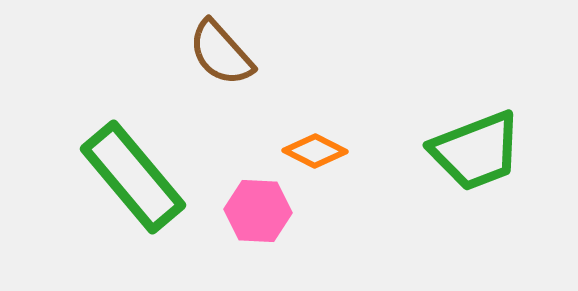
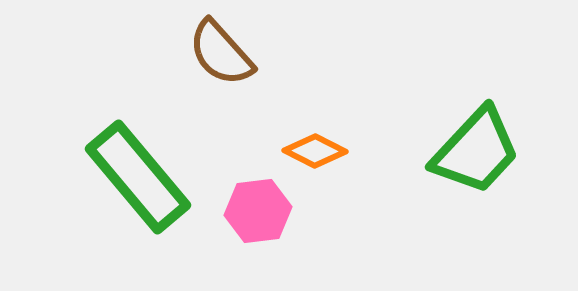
green trapezoid: rotated 26 degrees counterclockwise
green rectangle: moved 5 px right
pink hexagon: rotated 10 degrees counterclockwise
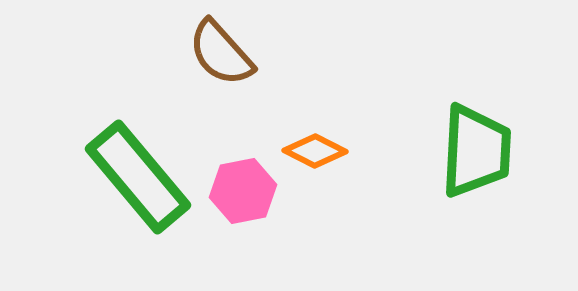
green trapezoid: rotated 40 degrees counterclockwise
pink hexagon: moved 15 px left, 20 px up; rotated 4 degrees counterclockwise
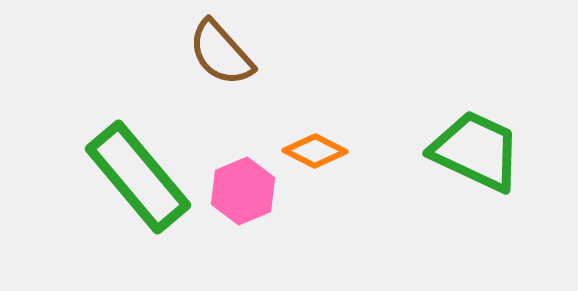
green trapezoid: rotated 68 degrees counterclockwise
pink hexagon: rotated 12 degrees counterclockwise
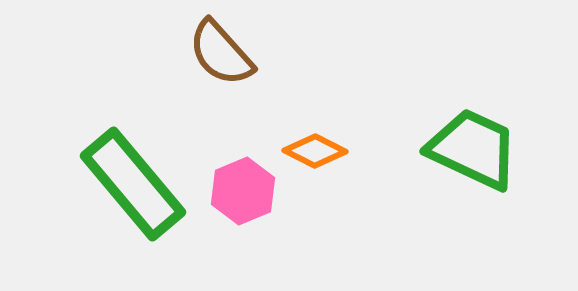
green trapezoid: moved 3 px left, 2 px up
green rectangle: moved 5 px left, 7 px down
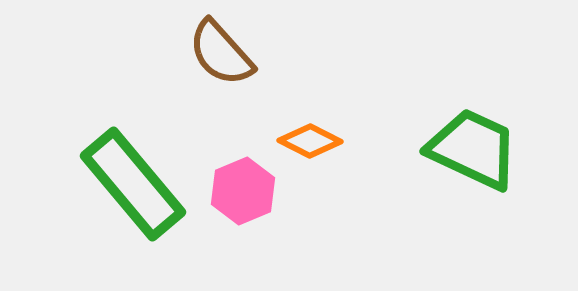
orange diamond: moved 5 px left, 10 px up
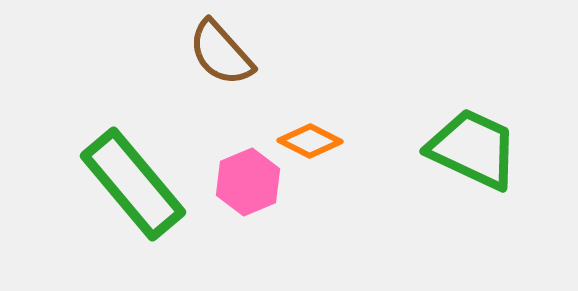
pink hexagon: moved 5 px right, 9 px up
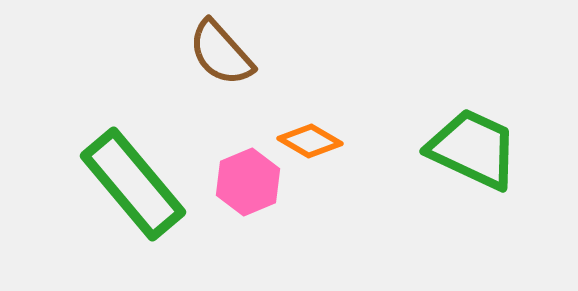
orange diamond: rotated 4 degrees clockwise
